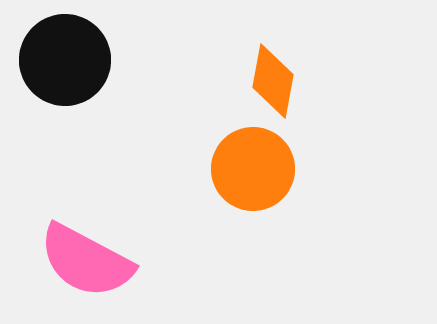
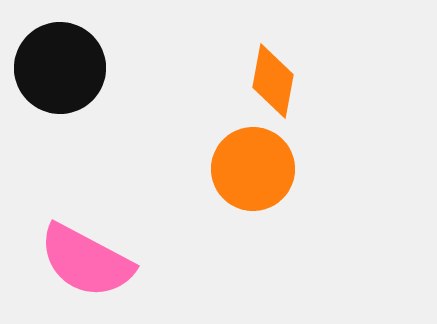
black circle: moved 5 px left, 8 px down
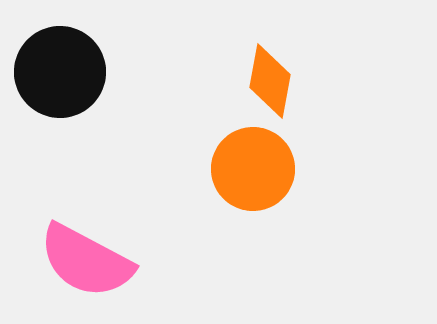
black circle: moved 4 px down
orange diamond: moved 3 px left
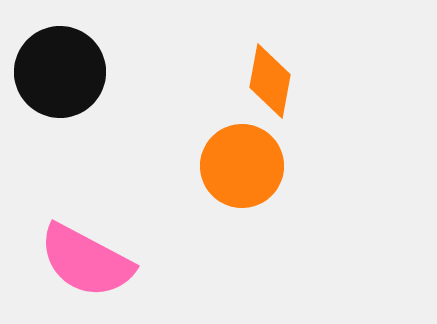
orange circle: moved 11 px left, 3 px up
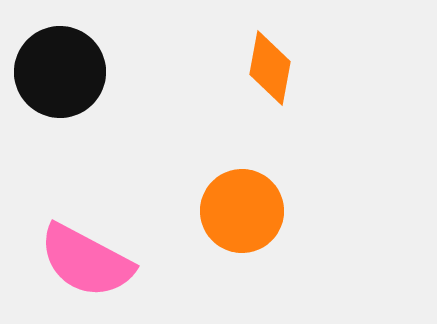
orange diamond: moved 13 px up
orange circle: moved 45 px down
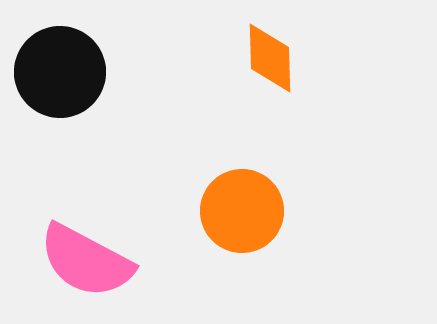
orange diamond: moved 10 px up; rotated 12 degrees counterclockwise
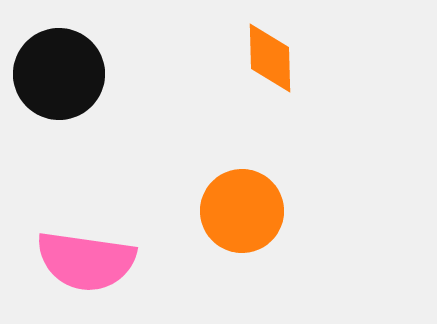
black circle: moved 1 px left, 2 px down
pink semicircle: rotated 20 degrees counterclockwise
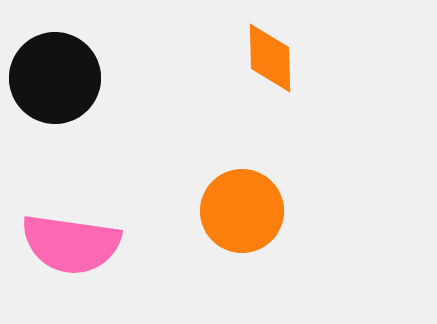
black circle: moved 4 px left, 4 px down
pink semicircle: moved 15 px left, 17 px up
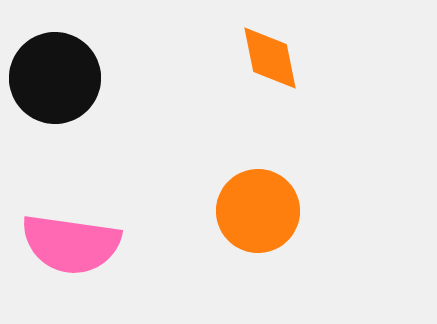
orange diamond: rotated 10 degrees counterclockwise
orange circle: moved 16 px right
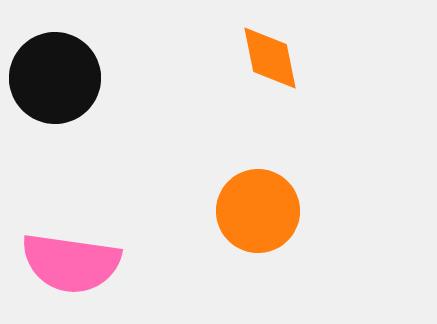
pink semicircle: moved 19 px down
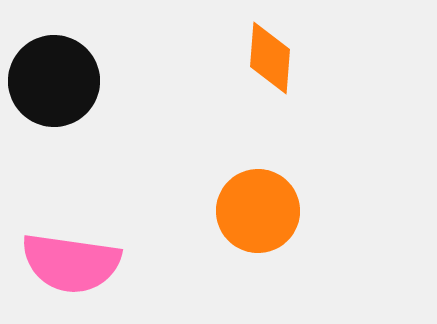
orange diamond: rotated 16 degrees clockwise
black circle: moved 1 px left, 3 px down
